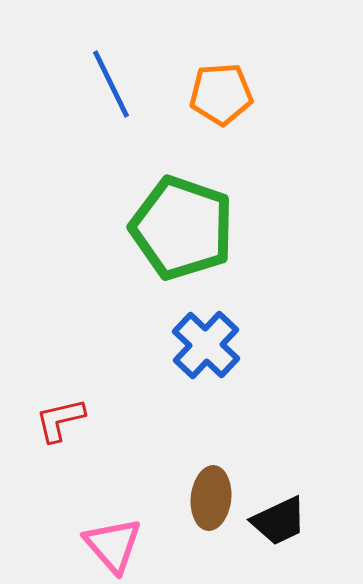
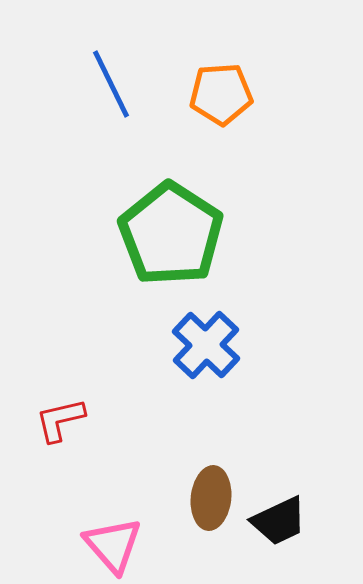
green pentagon: moved 11 px left, 6 px down; rotated 14 degrees clockwise
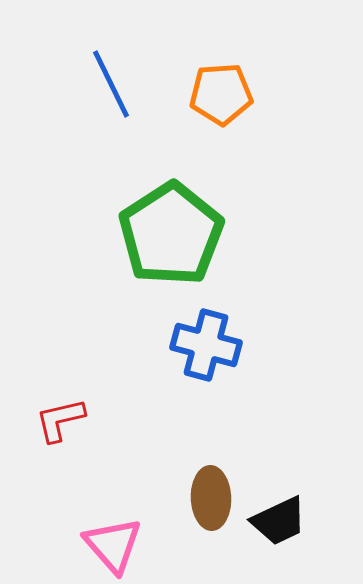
green pentagon: rotated 6 degrees clockwise
blue cross: rotated 28 degrees counterclockwise
brown ellipse: rotated 8 degrees counterclockwise
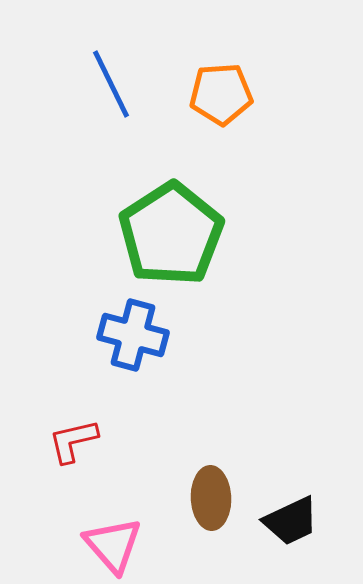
blue cross: moved 73 px left, 10 px up
red L-shape: moved 13 px right, 21 px down
black trapezoid: moved 12 px right
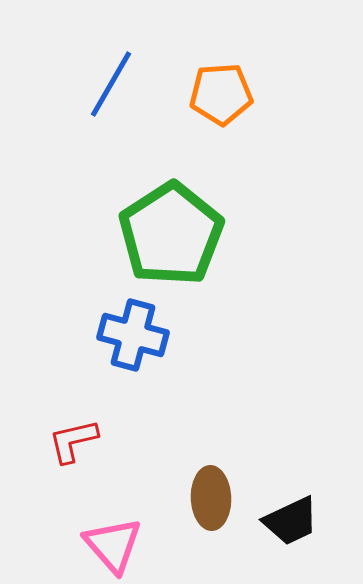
blue line: rotated 56 degrees clockwise
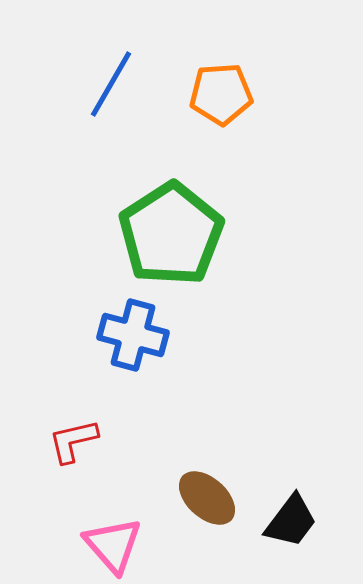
brown ellipse: moved 4 px left; rotated 46 degrees counterclockwise
black trapezoid: rotated 28 degrees counterclockwise
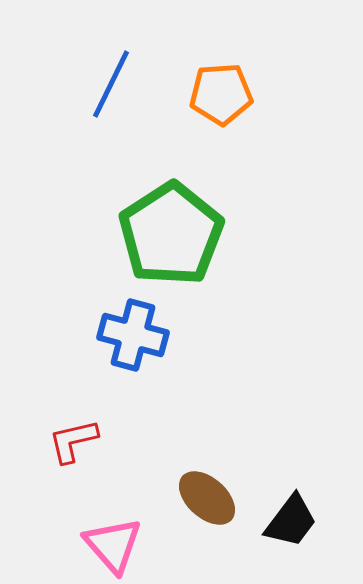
blue line: rotated 4 degrees counterclockwise
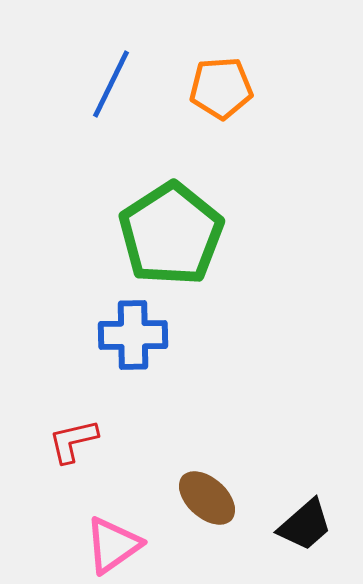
orange pentagon: moved 6 px up
blue cross: rotated 16 degrees counterclockwise
black trapezoid: moved 14 px right, 4 px down; rotated 12 degrees clockwise
pink triangle: rotated 36 degrees clockwise
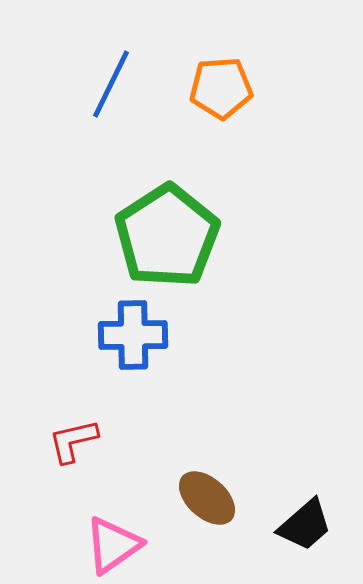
green pentagon: moved 4 px left, 2 px down
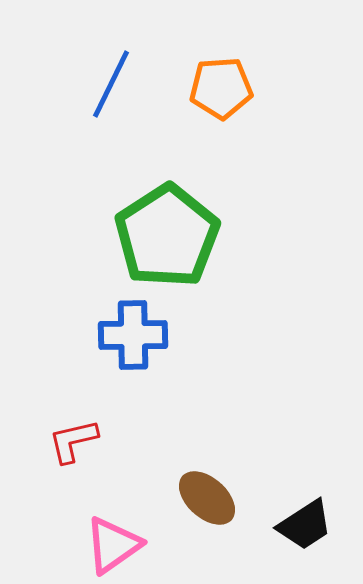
black trapezoid: rotated 8 degrees clockwise
